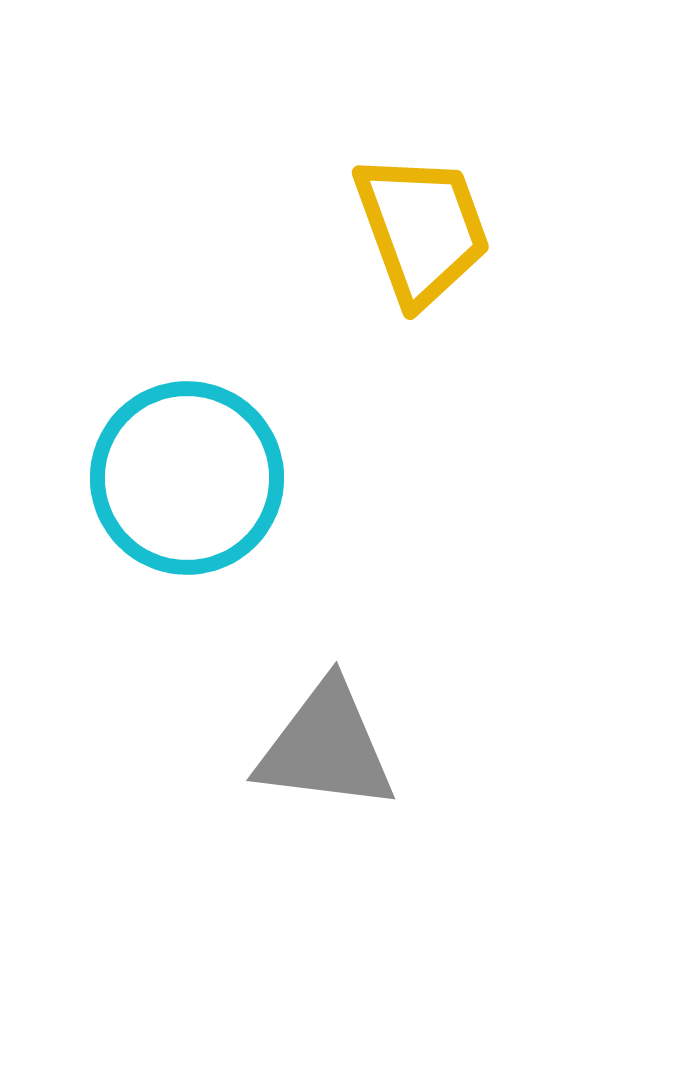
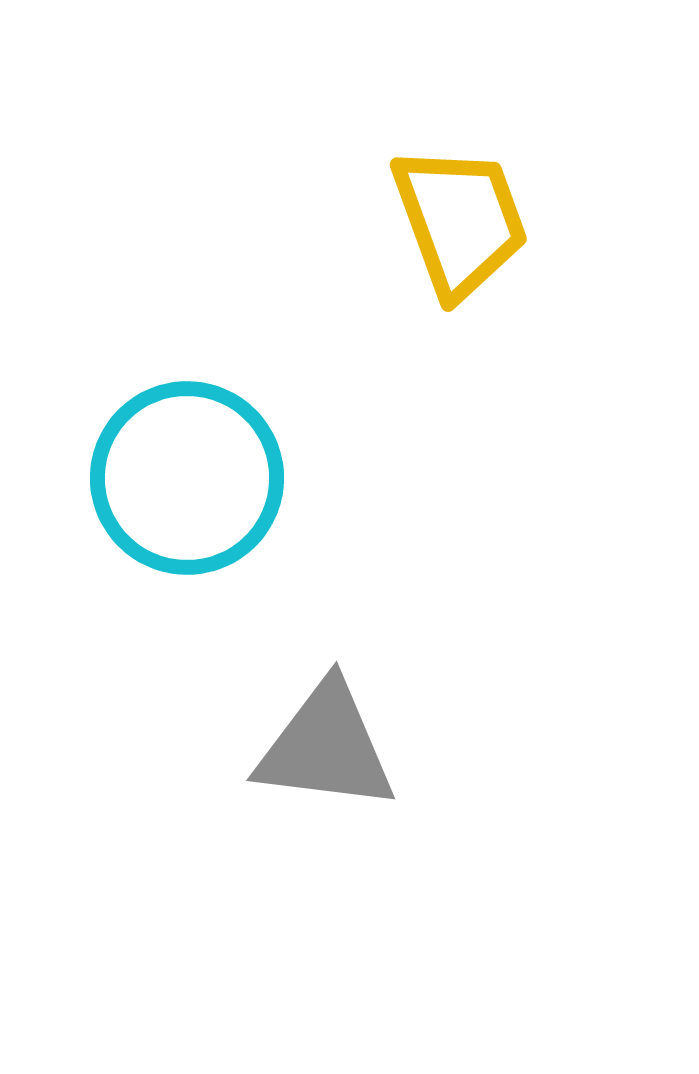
yellow trapezoid: moved 38 px right, 8 px up
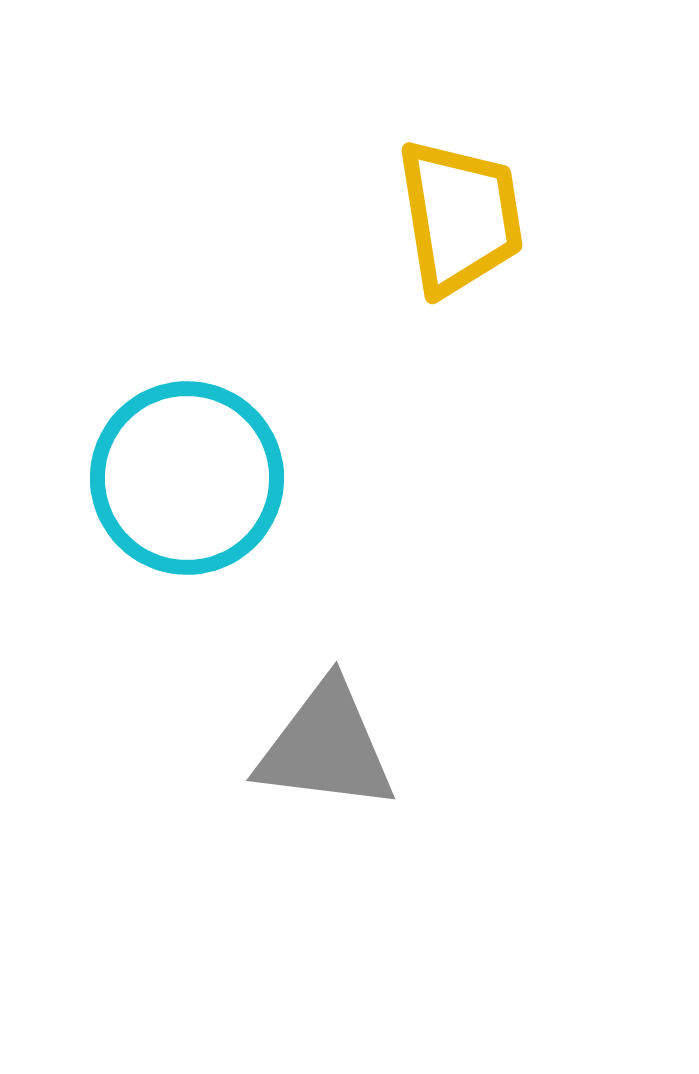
yellow trapezoid: moved 4 px up; rotated 11 degrees clockwise
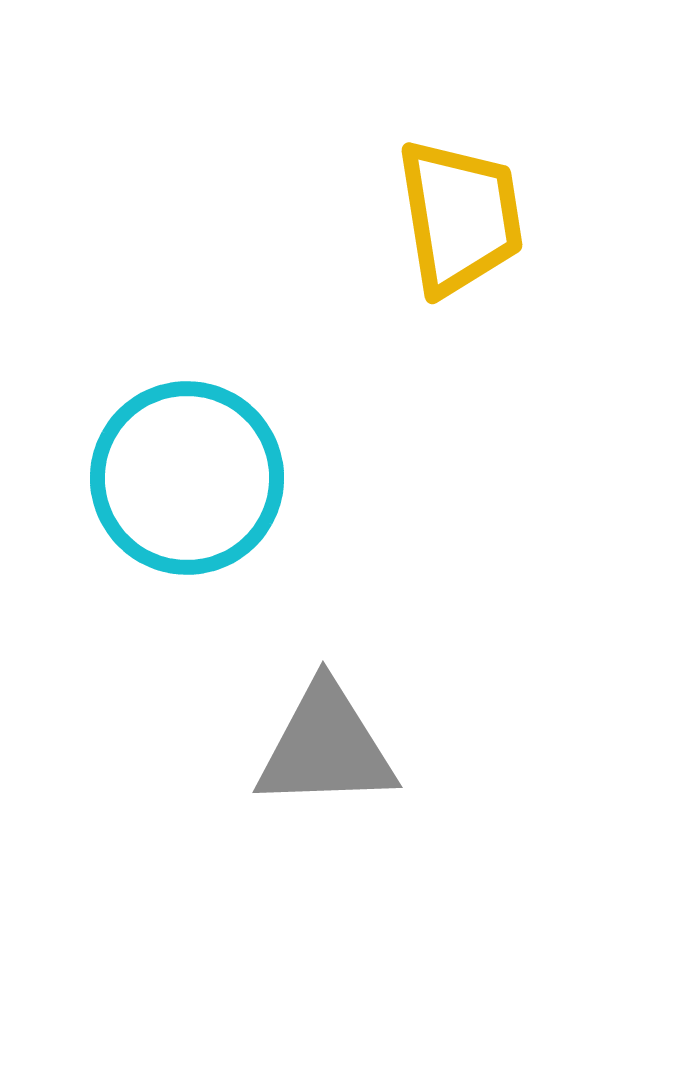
gray triangle: rotated 9 degrees counterclockwise
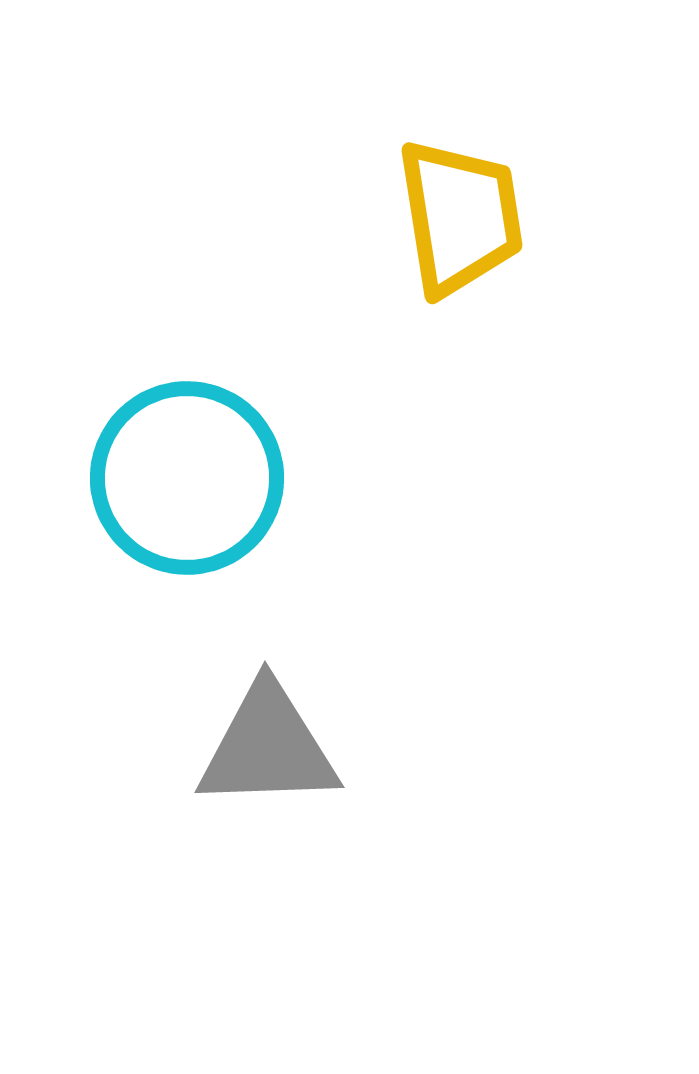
gray triangle: moved 58 px left
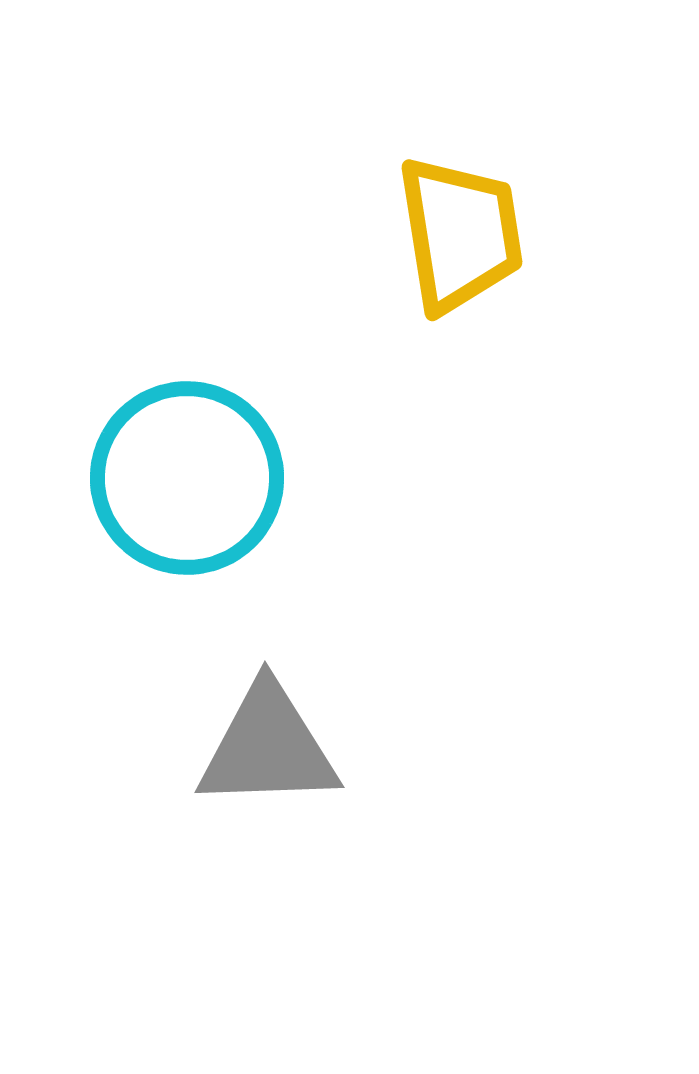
yellow trapezoid: moved 17 px down
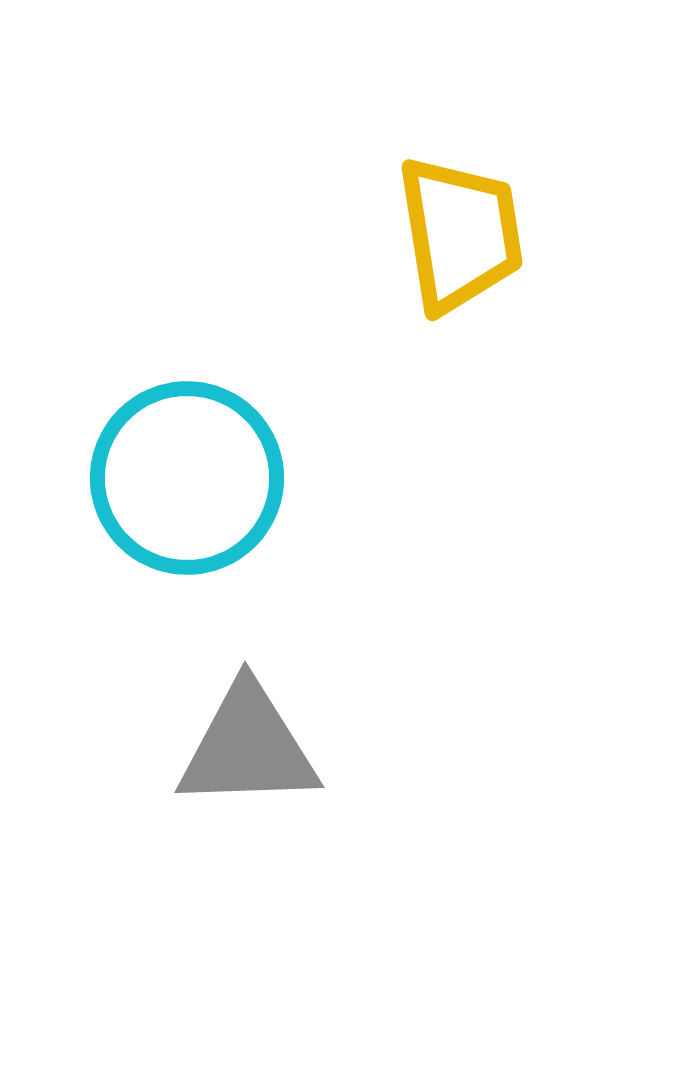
gray triangle: moved 20 px left
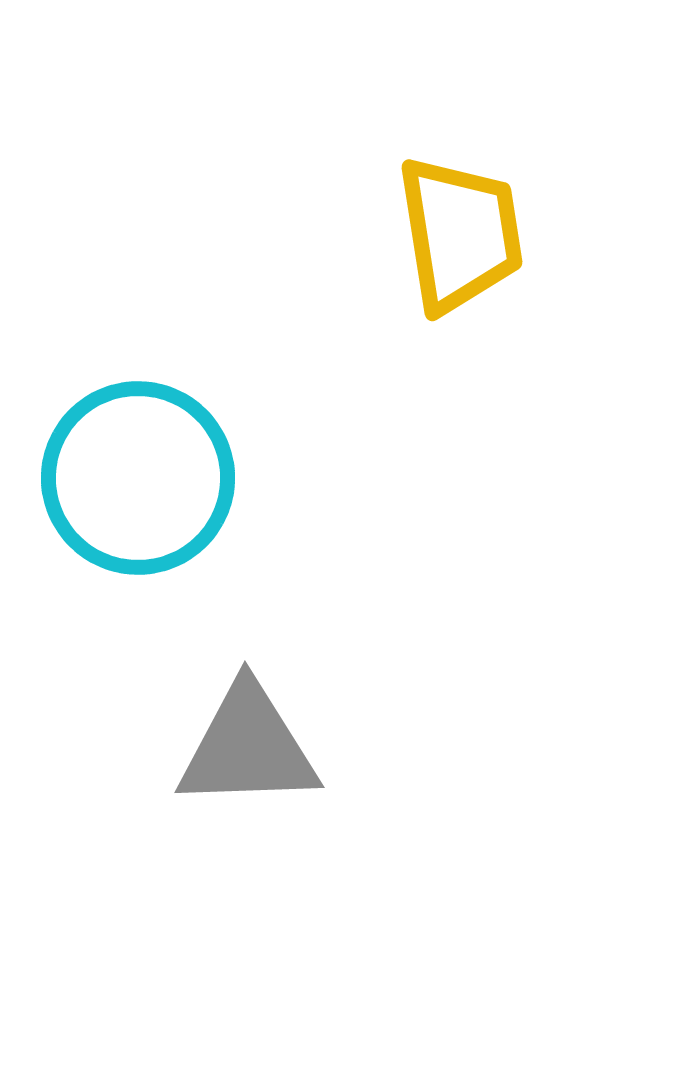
cyan circle: moved 49 px left
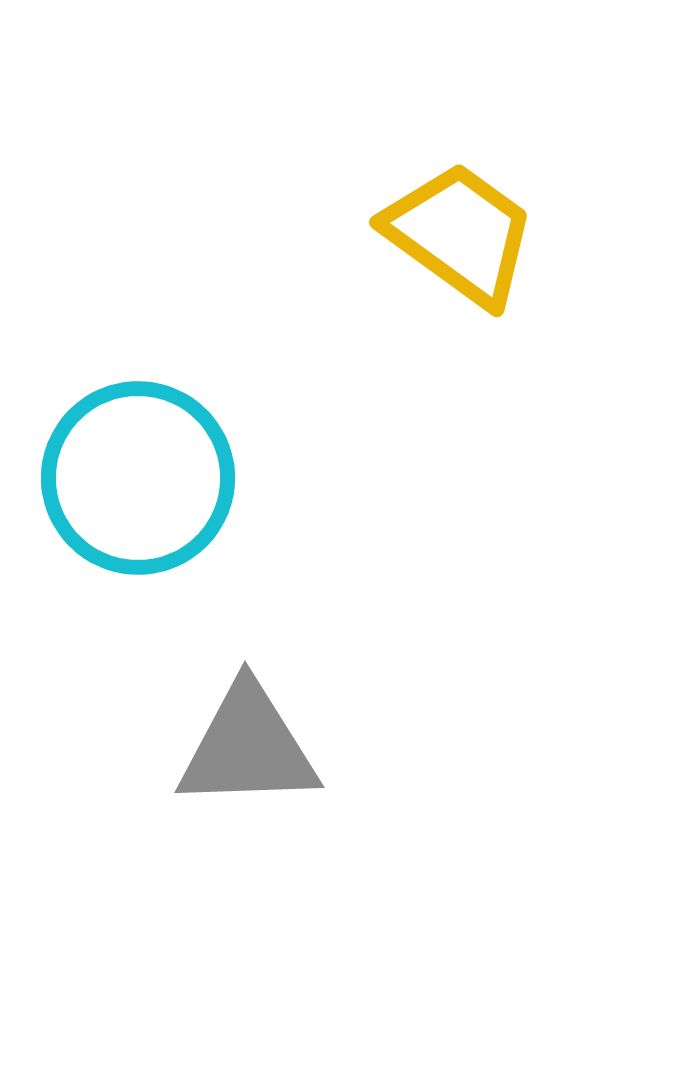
yellow trapezoid: rotated 45 degrees counterclockwise
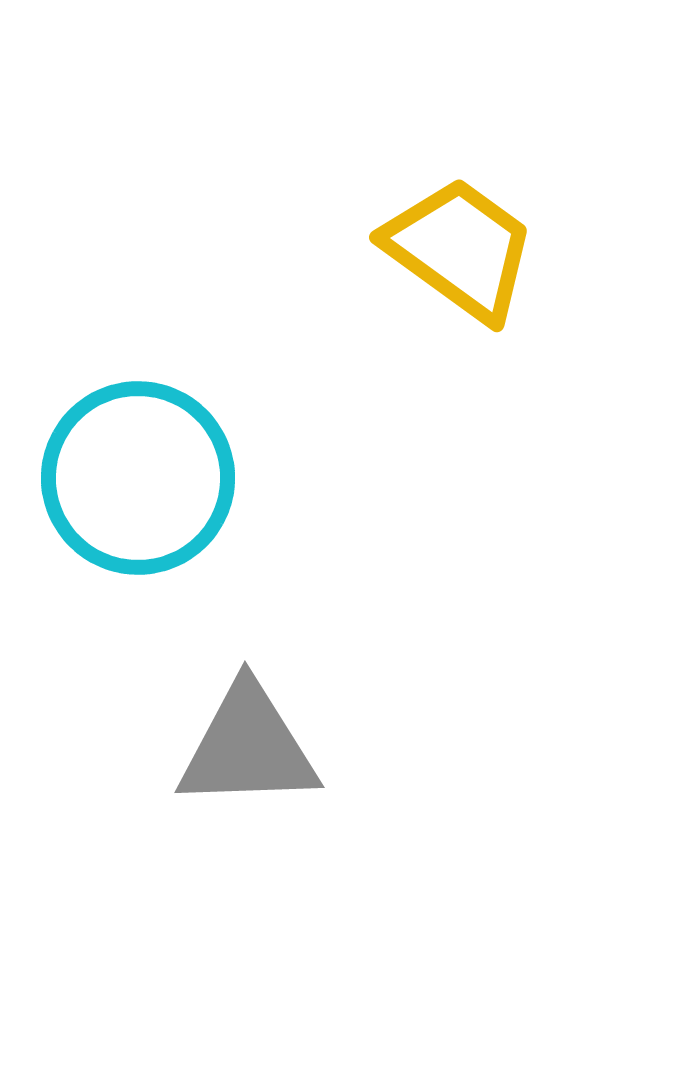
yellow trapezoid: moved 15 px down
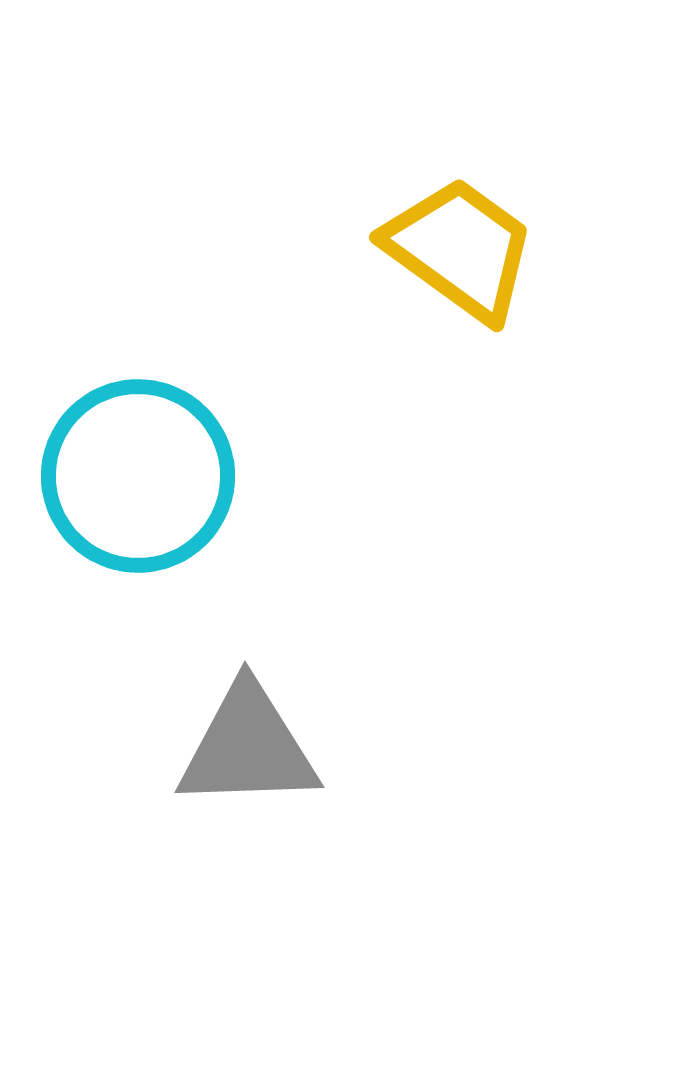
cyan circle: moved 2 px up
